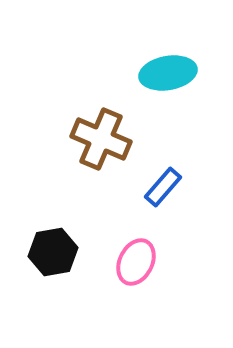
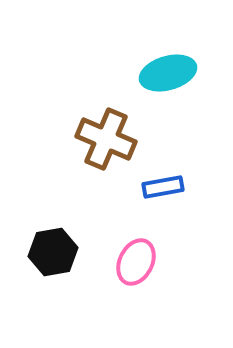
cyan ellipse: rotated 6 degrees counterclockwise
brown cross: moved 5 px right
blue rectangle: rotated 39 degrees clockwise
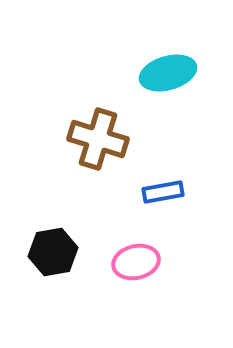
brown cross: moved 8 px left; rotated 6 degrees counterclockwise
blue rectangle: moved 5 px down
pink ellipse: rotated 51 degrees clockwise
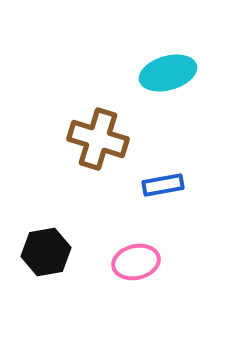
blue rectangle: moved 7 px up
black hexagon: moved 7 px left
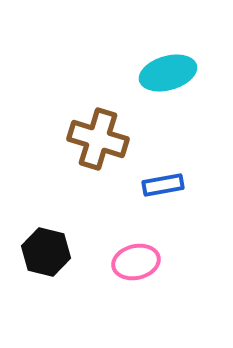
black hexagon: rotated 24 degrees clockwise
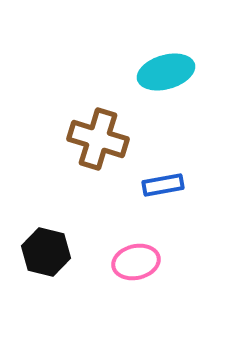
cyan ellipse: moved 2 px left, 1 px up
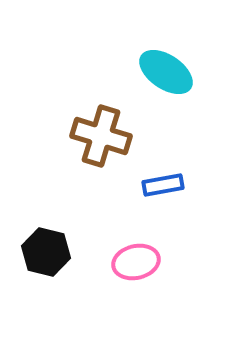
cyan ellipse: rotated 50 degrees clockwise
brown cross: moved 3 px right, 3 px up
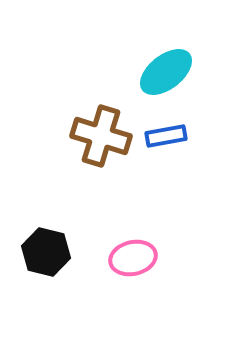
cyan ellipse: rotated 72 degrees counterclockwise
blue rectangle: moved 3 px right, 49 px up
pink ellipse: moved 3 px left, 4 px up
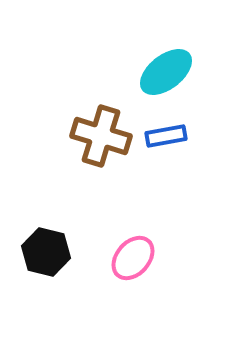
pink ellipse: rotated 36 degrees counterclockwise
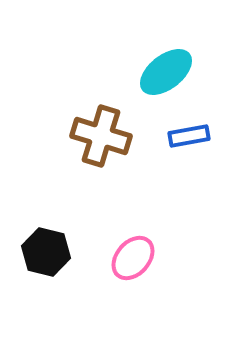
blue rectangle: moved 23 px right
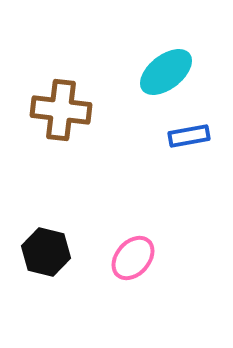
brown cross: moved 40 px left, 26 px up; rotated 10 degrees counterclockwise
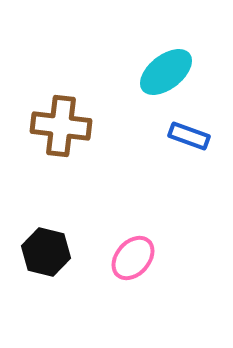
brown cross: moved 16 px down
blue rectangle: rotated 30 degrees clockwise
